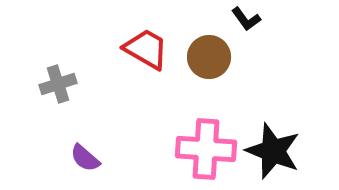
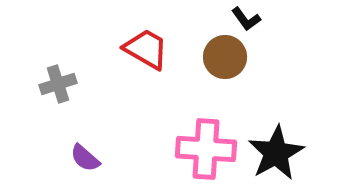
brown circle: moved 16 px right
black star: moved 3 px right, 2 px down; rotated 22 degrees clockwise
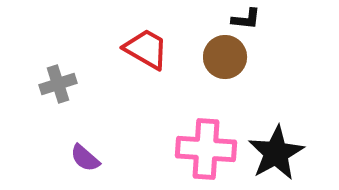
black L-shape: rotated 48 degrees counterclockwise
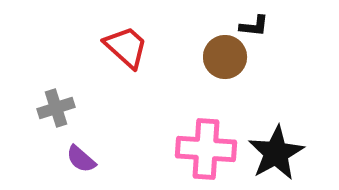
black L-shape: moved 8 px right, 7 px down
red trapezoid: moved 20 px left, 2 px up; rotated 12 degrees clockwise
gray cross: moved 2 px left, 24 px down
purple semicircle: moved 4 px left, 1 px down
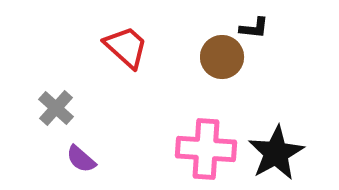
black L-shape: moved 2 px down
brown circle: moved 3 px left
gray cross: rotated 30 degrees counterclockwise
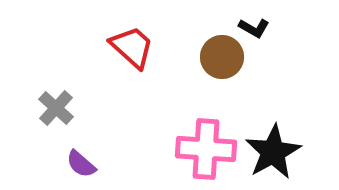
black L-shape: rotated 24 degrees clockwise
red trapezoid: moved 6 px right
black star: moved 3 px left, 1 px up
purple semicircle: moved 5 px down
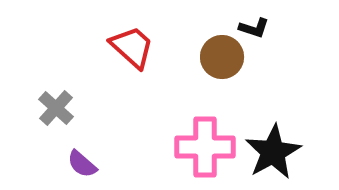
black L-shape: rotated 12 degrees counterclockwise
pink cross: moved 1 px left, 2 px up; rotated 4 degrees counterclockwise
purple semicircle: moved 1 px right
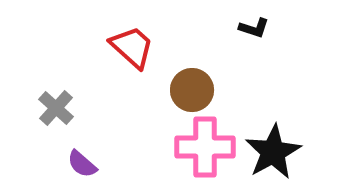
brown circle: moved 30 px left, 33 px down
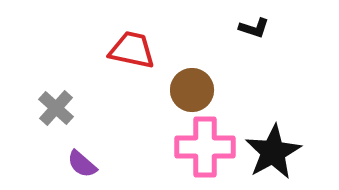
red trapezoid: moved 3 px down; rotated 30 degrees counterclockwise
